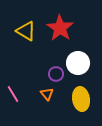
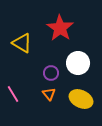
yellow triangle: moved 4 px left, 12 px down
purple circle: moved 5 px left, 1 px up
orange triangle: moved 2 px right
yellow ellipse: rotated 55 degrees counterclockwise
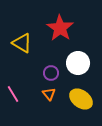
yellow ellipse: rotated 10 degrees clockwise
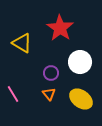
white circle: moved 2 px right, 1 px up
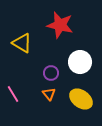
red star: moved 3 px up; rotated 20 degrees counterclockwise
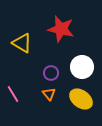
red star: moved 1 px right, 4 px down
white circle: moved 2 px right, 5 px down
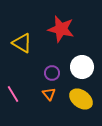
purple circle: moved 1 px right
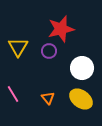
red star: rotated 28 degrees counterclockwise
yellow triangle: moved 4 px left, 4 px down; rotated 30 degrees clockwise
white circle: moved 1 px down
purple circle: moved 3 px left, 22 px up
orange triangle: moved 1 px left, 4 px down
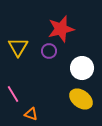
orange triangle: moved 17 px left, 16 px down; rotated 32 degrees counterclockwise
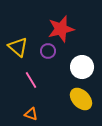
yellow triangle: rotated 20 degrees counterclockwise
purple circle: moved 1 px left
white circle: moved 1 px up
pink line: moved 18 px right, 14 px up
yellow ellipse: rotated 10 degrees clockwise
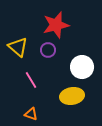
red star: moved 5 px left, 4 px up
purple circle: moved 1 px up
yellow ellipse: moved 9 px left, 3 px up; rotated 55 degrees counterclockwise
